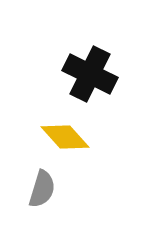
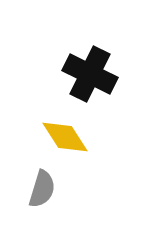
yellow diamond: rotated 9 degrees clockwise
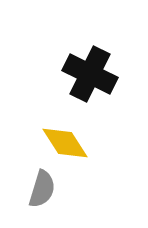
yellow diamond: moved 6 px down
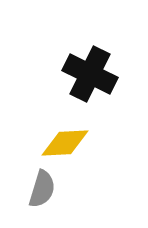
yellow diamond: rotated 60 degrees counterclockwise
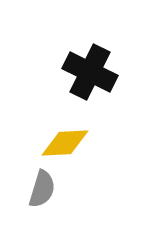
black cross: moved 2 px up
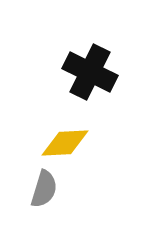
gray semicircle: moved 2 px right
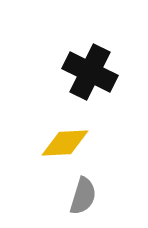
gray semicircle: moved 39 px right, 7 px down
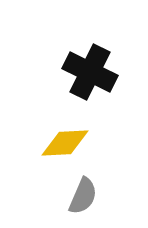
gray semicircle: rotated 6 degrees clockwise
